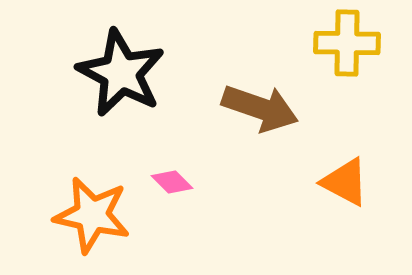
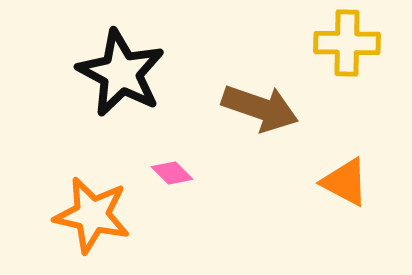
pink diamond: moved 9 px up
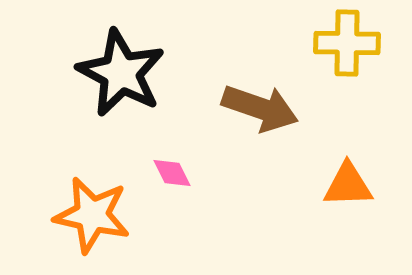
pink diamond: rotated 18 degrees clockwise
orange triangle: moved 3 px right, 3 px down; rotated 30 degrees counterclockwise
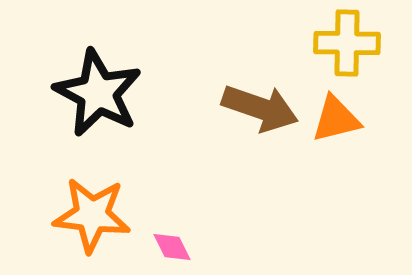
black star: moved 23 px left, 20 px down
pink diamond: moved 74 px down
orange triangle: moved 12 px left, 66 px up; rotated 12 degrees counterclockwise
orange star: rotated 6 degrees counterclockwise
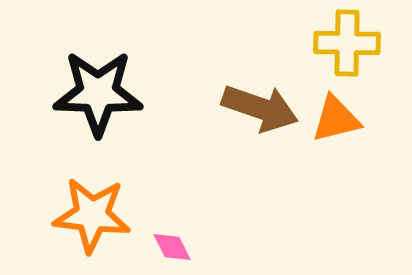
black star: rotated 26 degrees counterclockwise
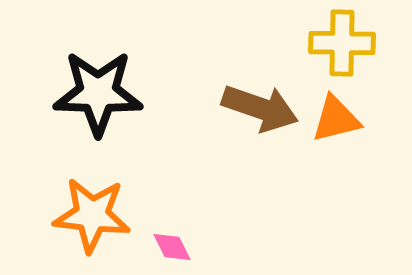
yellow cross: moved 5 px left
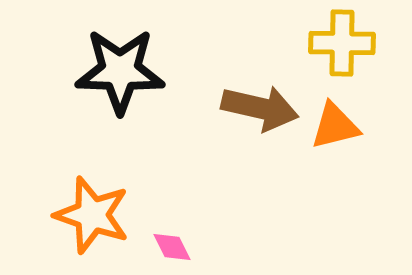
black star: moved 22 px right, 22 px up
brown arrow: rotated 6 degrees counterclockwise
orange triangle: moved 1 px left, 7 px down
orange star: rotated 12 degrees clockwise
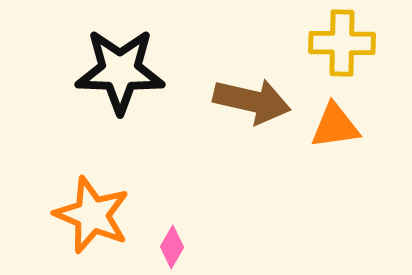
brown arrow: moved 8 px left, 7 px up
orange triangle: rotated 6 degrees clockwise
orange star: rotated 4 degrees clockwise
pink diamond: rotated 57 degrees clockwise
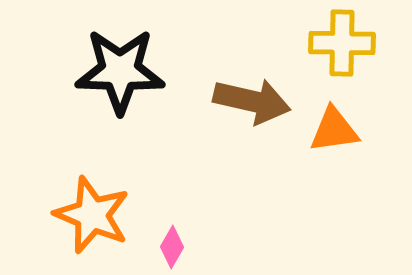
orange triangle: moved 1 px left, 4 px down
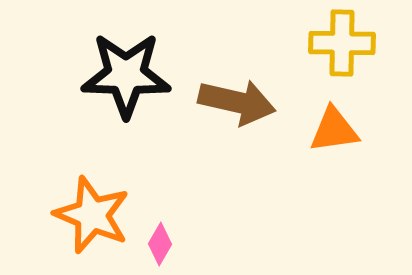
black star: moved 6 px right, 4 px down
brown arrow: moved 15 px left, 1 px down
pink diamond: moved 12 px left, 3 px up
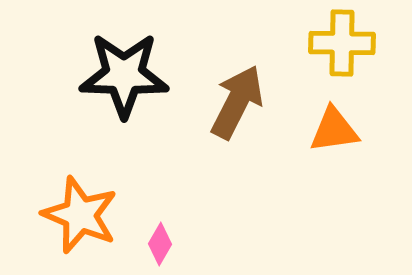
black star: moved 2 px left
brown arrow: rotated 76 degrees counterclockwise
orange star: moved 12 px left
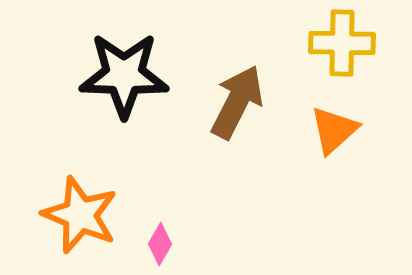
orange triangle: rotated 34 degrees counterclockwise
